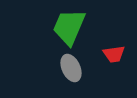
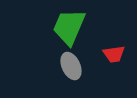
gray ellipse: moved 2 px up
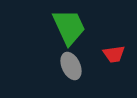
green trapezoid: rotated 132 degrees clockwise
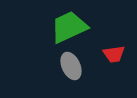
green trapezoid: rotated 90 degrees counterclockwise
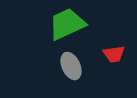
green trapezoid: moved 2 px left, 3 px up
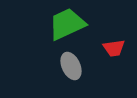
red trapezoid: moved 6 px up
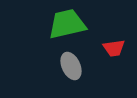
green trapezoid: rotated 12 degrees clockwise
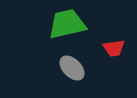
gray ellipse: moved 1 px right, 2 px down; rotated 20 degrees counterclockwise
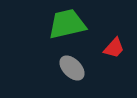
red trapezoid: rotated 40 degrees counterclockwise
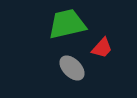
red trapezoid: moved 12 px left
